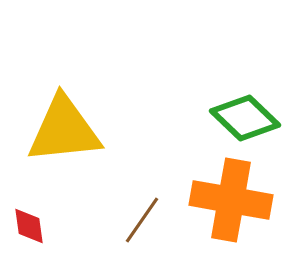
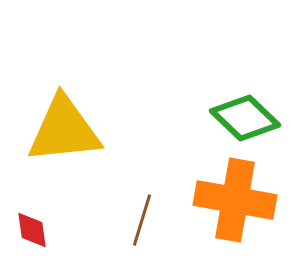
orange cross: moved 4 px right
brown line: rotated 18 degrees counterclockwise
red diamond: moved 3 px right, 4 px down
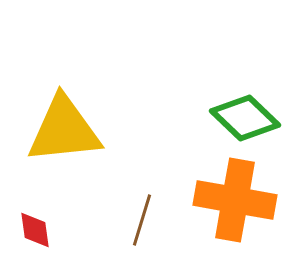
red diamond: moved 3 px right
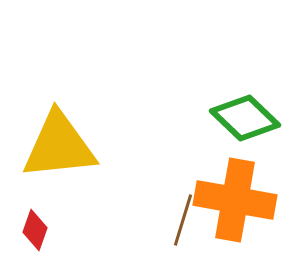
yellow triangle: moved 5 px left, 16 px down
brown line: moved 41 px right
red diamond: rotated 27 degrees clockwise
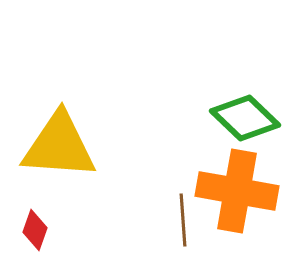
yellow triangle: rotated 10 degrees clockwise
orange cross: moved 2 px right, 9 px up
brown line: rotated 21 degrees counterclockwise
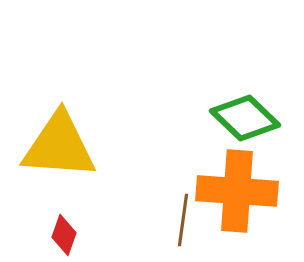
orange cross: rotated 6 degrees counterclockwise
brown line: rotated 12 degrees clockwise
red diamond: moved 29 px right, 5 px down
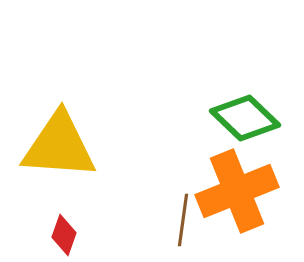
orange cross: rotated 26 degrees counterclockwise
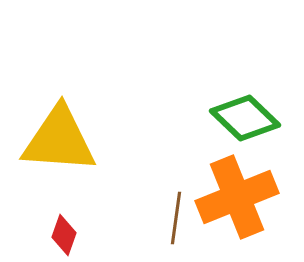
yellow triangle: moved 6 px up
orange cross: moved 6 px down
brown line: moved 7 px left, 2 px up
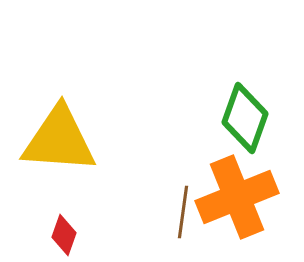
green diamond: rotated 66 degrees clockwise
brown line: moved 7 px right, 6 px up
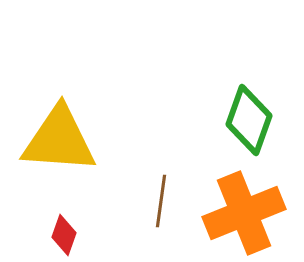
green diamond: moved 4 px right, 2 px down
orange cross: moved 7 px right, 16 px down
brown line: moved 22 px left, 11 px up
